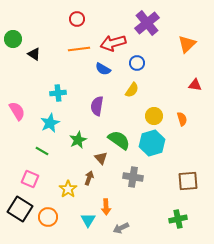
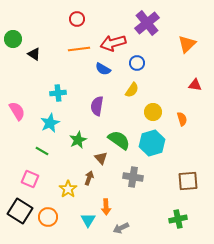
yellow circle: moved 1 px left, 4 px up
black square: moved 2 px down
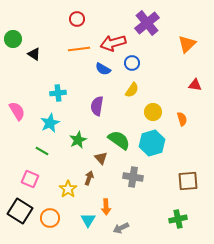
blue circle: moved 5 px left
orange circle: moved 2 px right, 1 px down
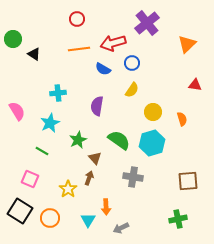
brown triangle: moved 6 px left
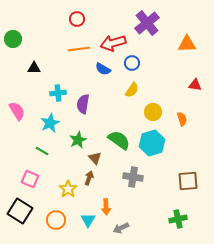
orange triangle: rotated 42 degrees clockwise
black triangle: moved 14 px down; rotated 32 degrees counterclockwise
purple semicircle: moved 14 px left, 2 px up
orange circle: moved 6 px right, 2 px down
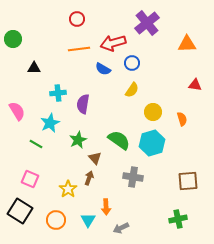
green line: moved 6 px left, 7 px up
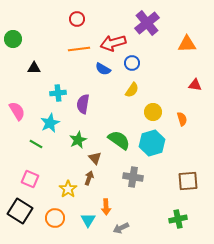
orange circle: moved 1 px left, 2 px up
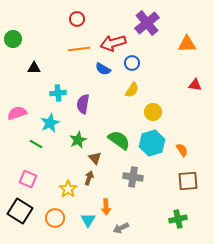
pink semicircle: moved 2 px down; rotated 78 degrees counterclockwise
orange semicircle: moved 31 px down; rotated 16 degrees counterclockwise
pink square: moved 2 px left
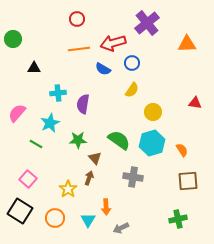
red triangle: moved 18 px down
pink semicircle: rotated 30 degrees counterclockwise
green star: rotated 24 degrees clockwise
pink square: rotated 18 degrees clockwise
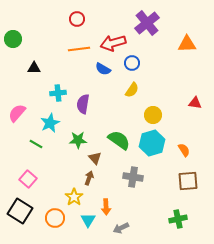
yellow circle: moved 3 px down
orange semicircle: moved 2 px right
yellow star: moved 6 px right, 8 px down
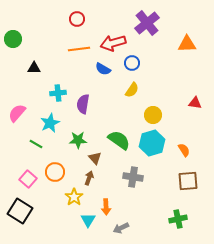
orange circle: moved 46 px up
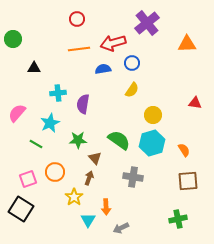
blue semicircle: rotated 140 degrees clockwise
pink square: rotated 30 degrees clockwise
black square: moved 1 px right, 2 px up
